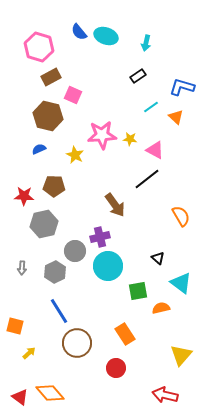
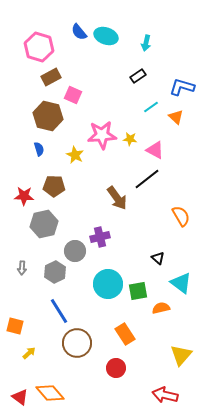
blue semicircle at (39, 149): rotated 96 degrees clockwise
brown arrow at (115, 205): moved 2 px right, 7 px up
cyan circle at (108, 266): moved 18 px down
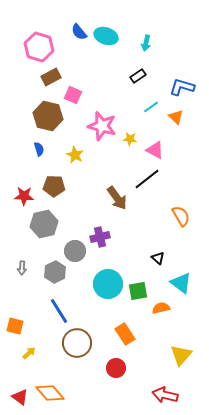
pink star at (102, 135): moved 9 px up; rotated 20 degrees clockwise
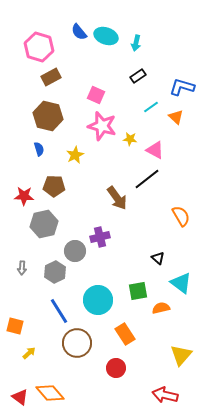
cyan arrow at (146, 43): moved 10 px left
pink square at (73, 95): moved 23 px right
yellow star at (75, 155): rotated 18 degrees clockwise
cyan circle at (108, 284): moved 10 px left, 16 px down
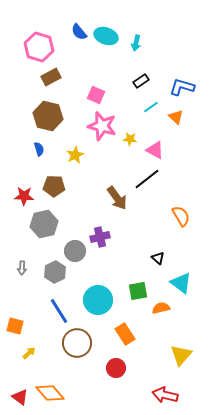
black rectangle at (138, 76): moved 3 px right, 5 px down
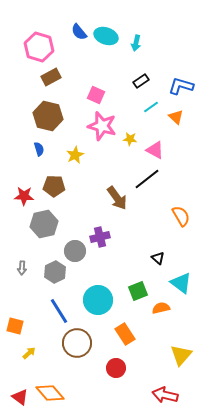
blue L-shape at (182, 87): moved 1 px left, 1 px up
green square at (138, 291): rotated 12 degrees counterclockwise
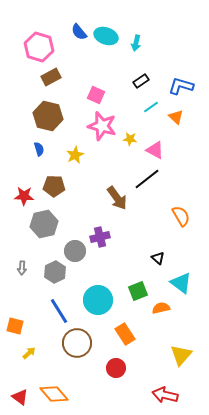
orange diamond at (50, 393): moved 4 px right, 1 px down
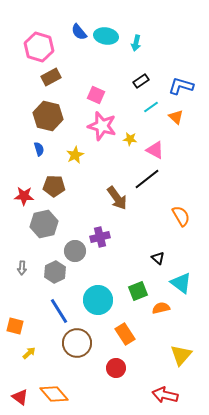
cyan ellipse at (106, 36): rotated 10 degrees counterclockwise
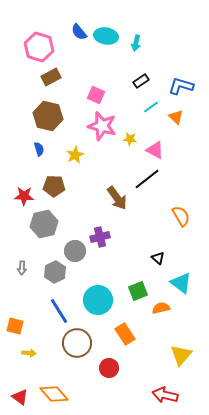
yellow arrow at (29, 353): rotated 48 degrees clockwise
red circle at (116, 368): moved 7 px left
